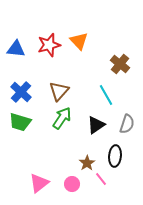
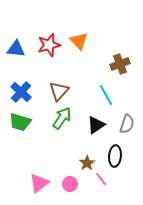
brown cross: rotated 30 degrees clockwise
pink circle: moved 2 px left
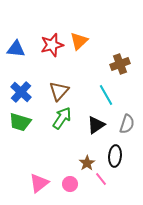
orange triangle: rotated 30 degrees clockwise
red star: moved 3 px right
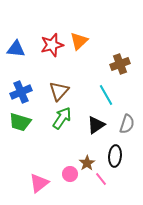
blue cross: rotated 25 degrees clockwise
pink circle: moved 10 px up
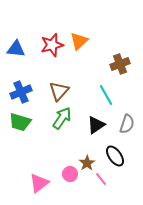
black ellipse: rotated 40 degrees counterclockwise
